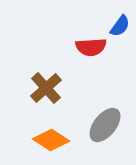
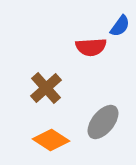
gray ellipse: moved 2 px left, 3 px up
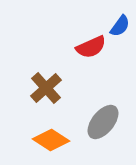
red semicircle: rotated 20 degrees counterclockwise
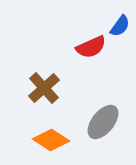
brown cross: moved 2 px left
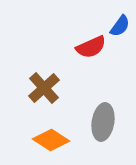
gray ellipse: rotated 30 degrees counterclockwise
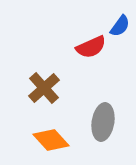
orange diamond: rotated 15 degrees clockwise
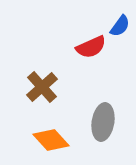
brown cross: moved 2 px left, 1 px up
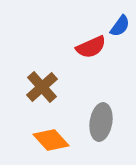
gray ellipse: moved 2 px left
